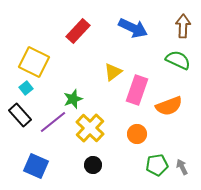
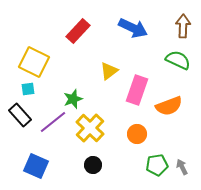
yellow triangle: moved 4 px left, 1 px up
cyan square: moved 2 px right, 1 px down; rotated 32 degrees clockwise
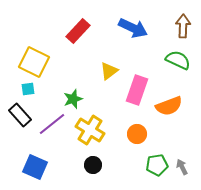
purple line: moved 1 px left, 2 px down
yellow cross: moved 2 px down; rotated 12 degrees counterclockwise
blue square: moved 1 px left, 1 px down
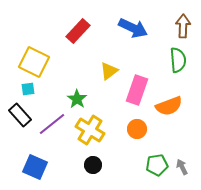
green semicircle: rotated 60 degrees clockwise
green star: moved 4 px right; rotated 18 degrees counterclockwise
orange circle: moved 5 px up
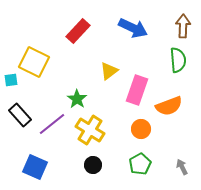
cyan square: moved 17 px left, 9 px up
orange circle: moved 4 px right
green pentagon: moved 17 px left, 1 px up; rotated 20 degrees counterclockwise
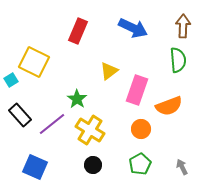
red rectangle: rotated 20 degrees counterclockwise
cyan square: rotated 24 degrees counterclockwise
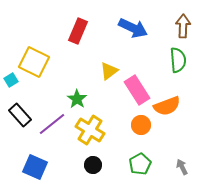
pink rectangle: rotated 52 degrees counterclockwise
orange semicircle: moved 2 px left
orange circle: moved 4 px up
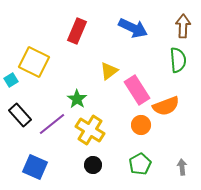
red rectangle: moved 1 px left
orange semicircle: moved 1 px left
gray arrow: rotated 21 degrees clockwise
